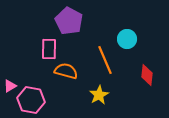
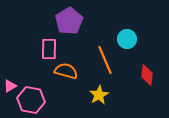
purple pentagon: rotated 12 degrees clockwise
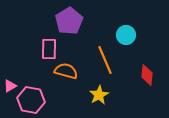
cyan circle: moved 1 px left, 4 px up
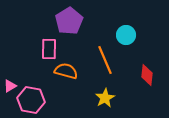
yellow star: moved 6 px right, 3 px down
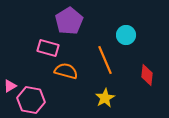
pink rectangle: moved 1 px left, 1 px up; rotated 75 degrees counterclockwise
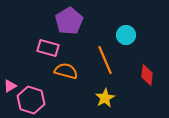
pink hexagon: rotated 8 degrees clockwise
